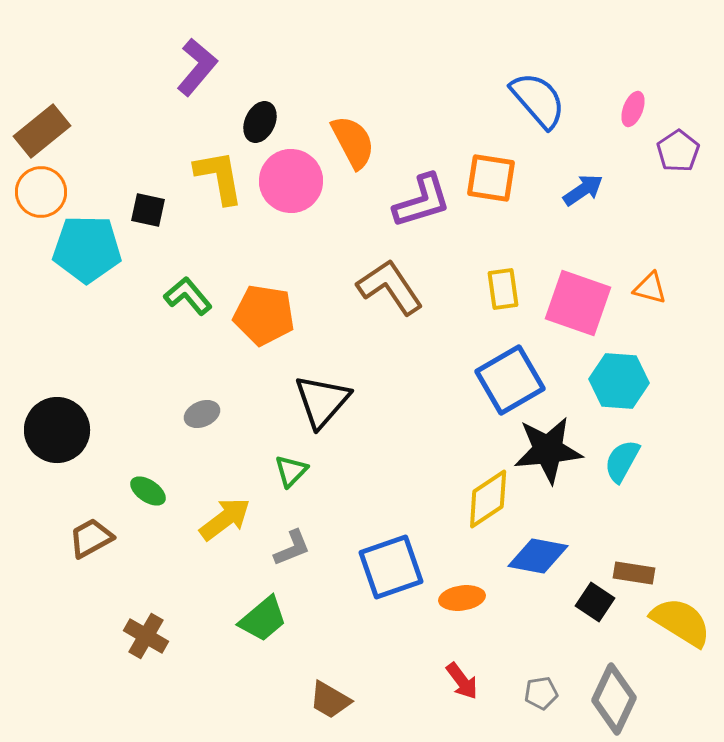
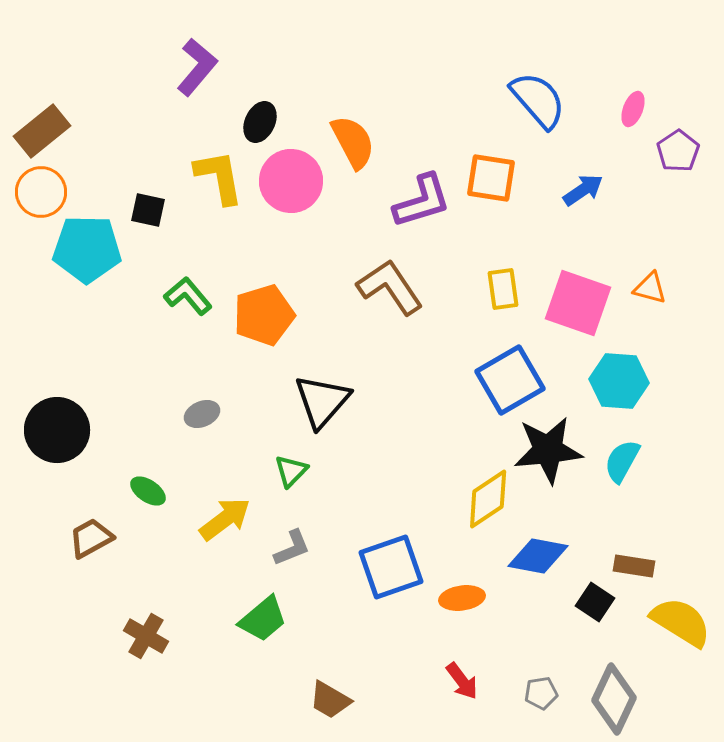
orange pentagon at (264, 315): rotated 26 degrees counterclockwise
brown rectangle at (634, 573): moved 7 px up
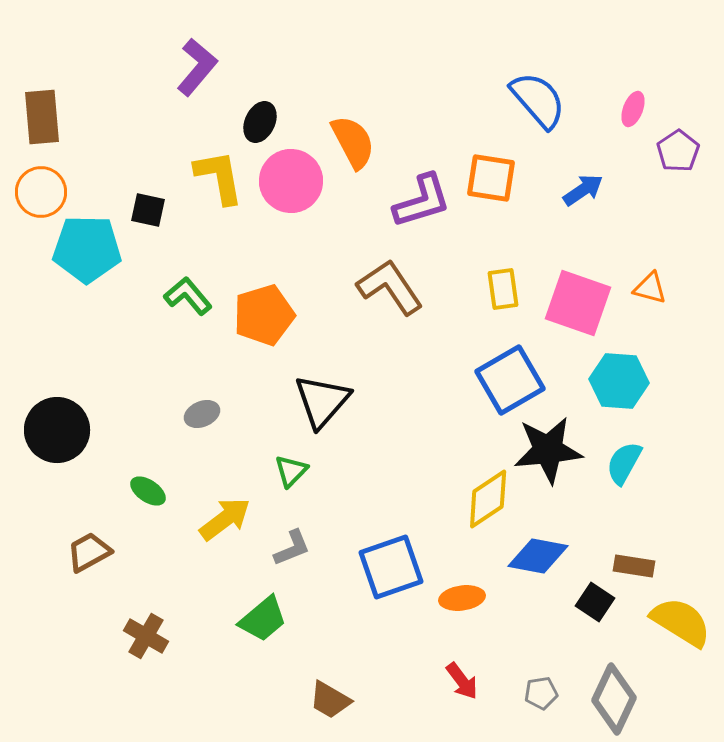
brown rectangle at (42, 131): moved 14 px up; rotated 56 degrees counterclockwise
cyan semicircle at (622, 461): moved 2 px right, 2 px down
brown trapezoid at (91, 538): moved 2 px left, 14 px down
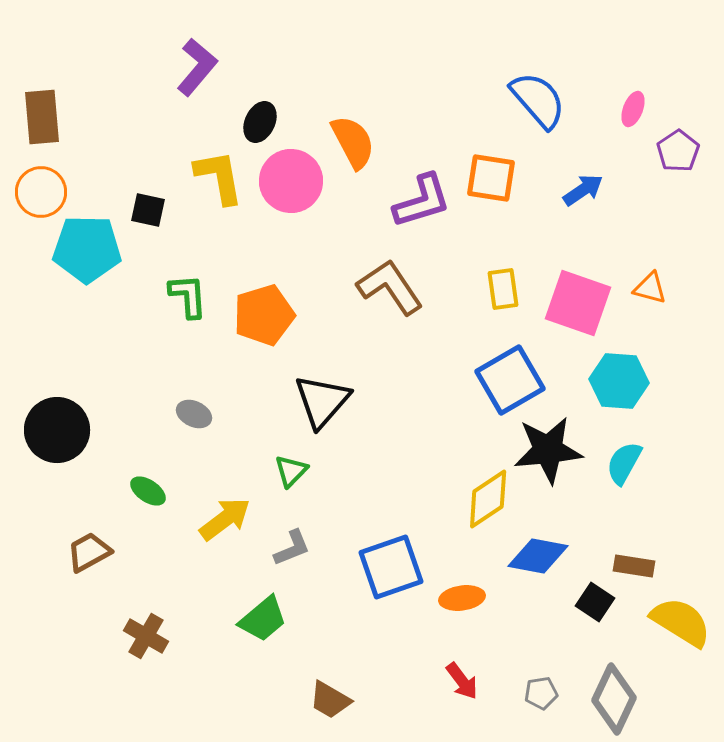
green L-shape at (188, 296): rotated 36 degrees clockwise
gray ellipse at (202, 414): moved 8 px left; rotated 48 degrees clockwise
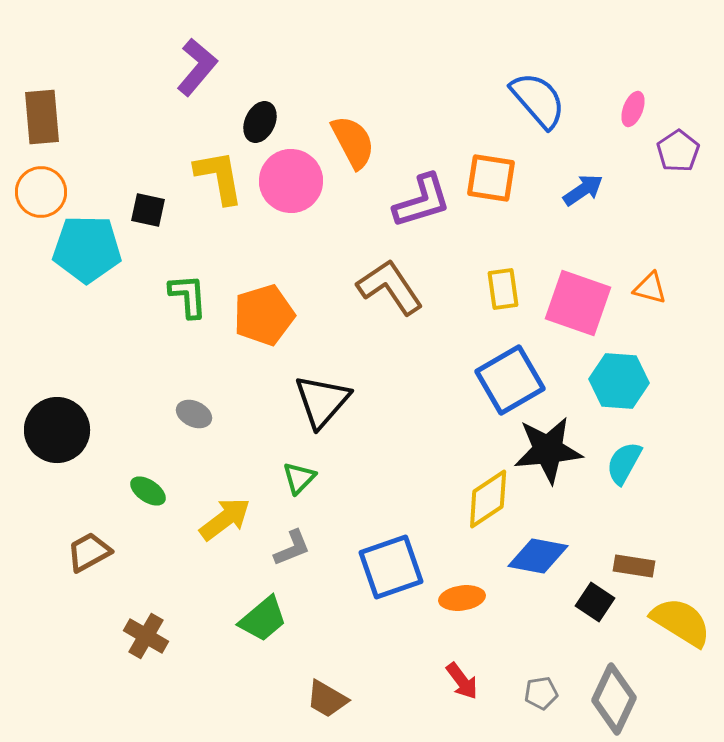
green triangle at (291, 471): moved 8 px right, 7 px down
brown trapezoid at (330, 700): moved 3 px left, 1 px up
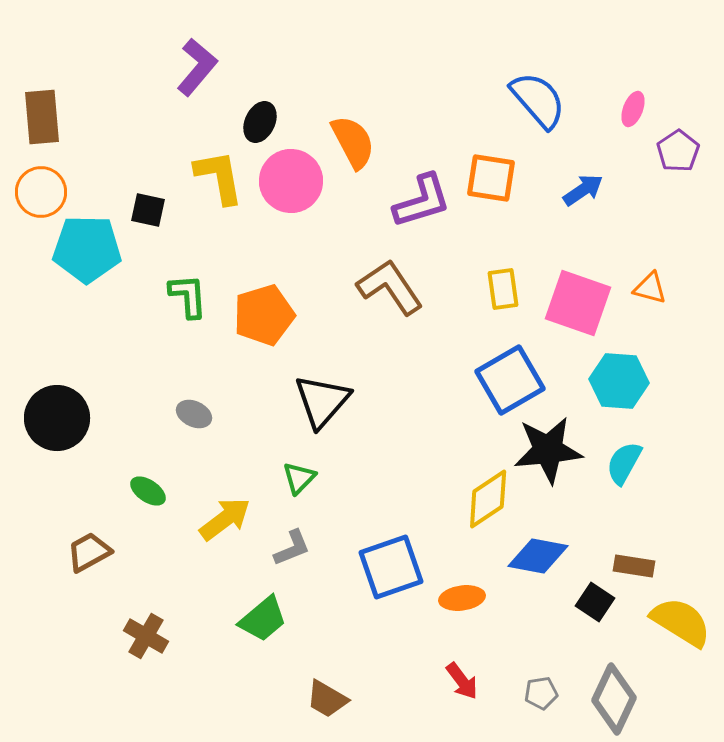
black circle at (57, 430): moved 12 px up
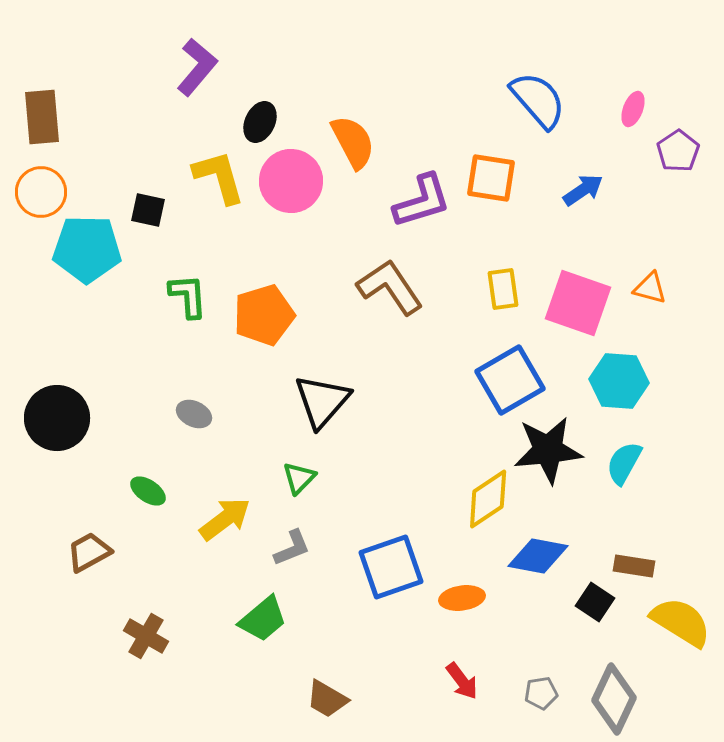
yellow L-shape at (219, 177): rotated 6 degrees counterclockwise
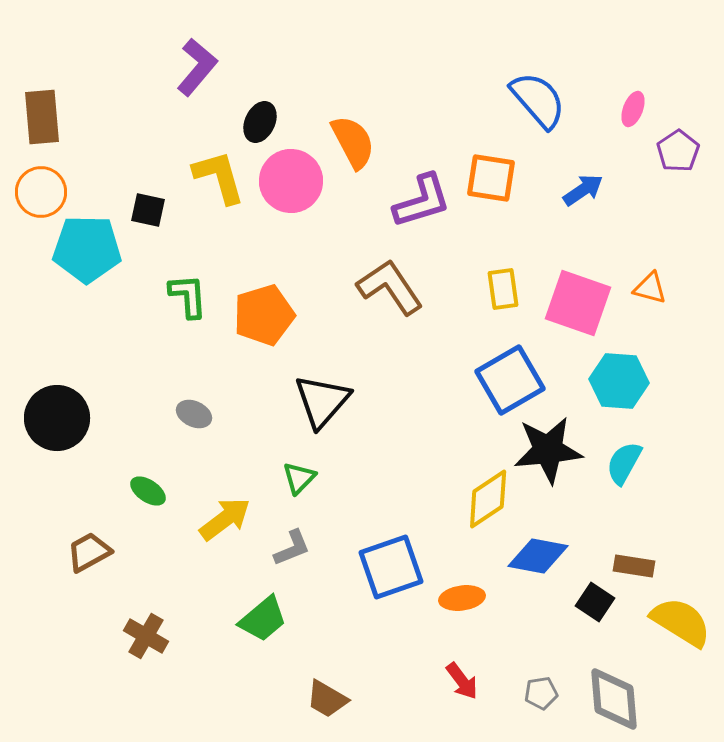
gray diamond at (614, 699): rotated 30 degrees counterclockwise
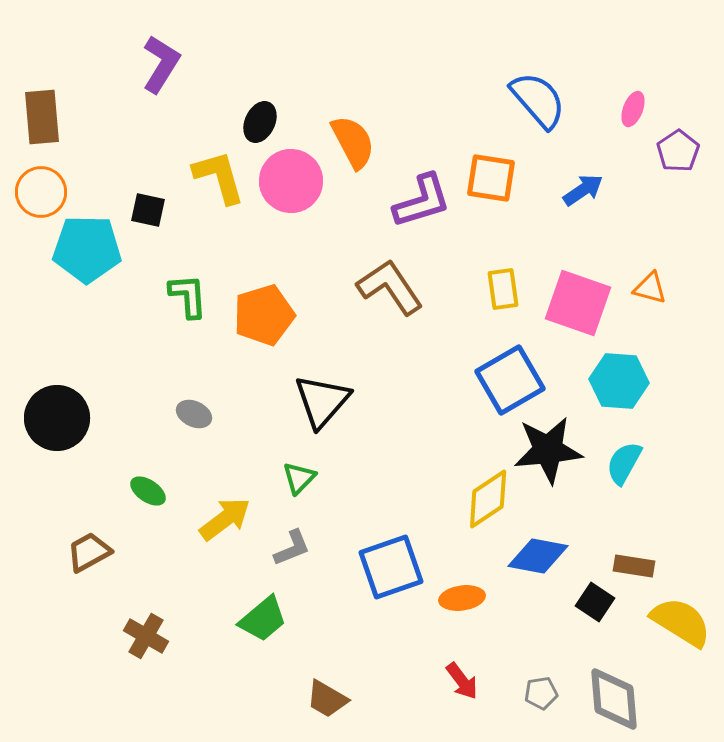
purple L-shape at (197, 67): moved 36 px left, 3 px up; rotated 8 degrees counterclockwise
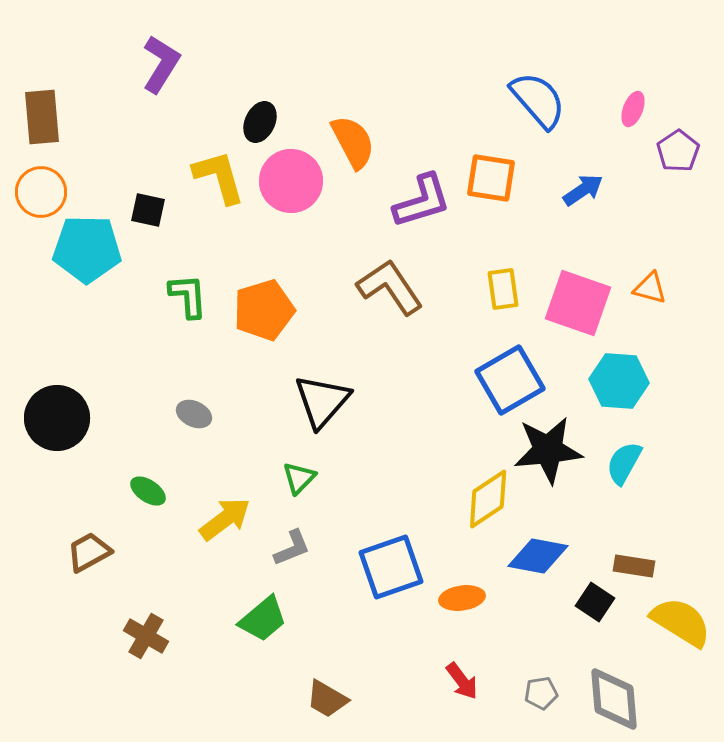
orange pentagon at (264, 315): moved 5 px up
